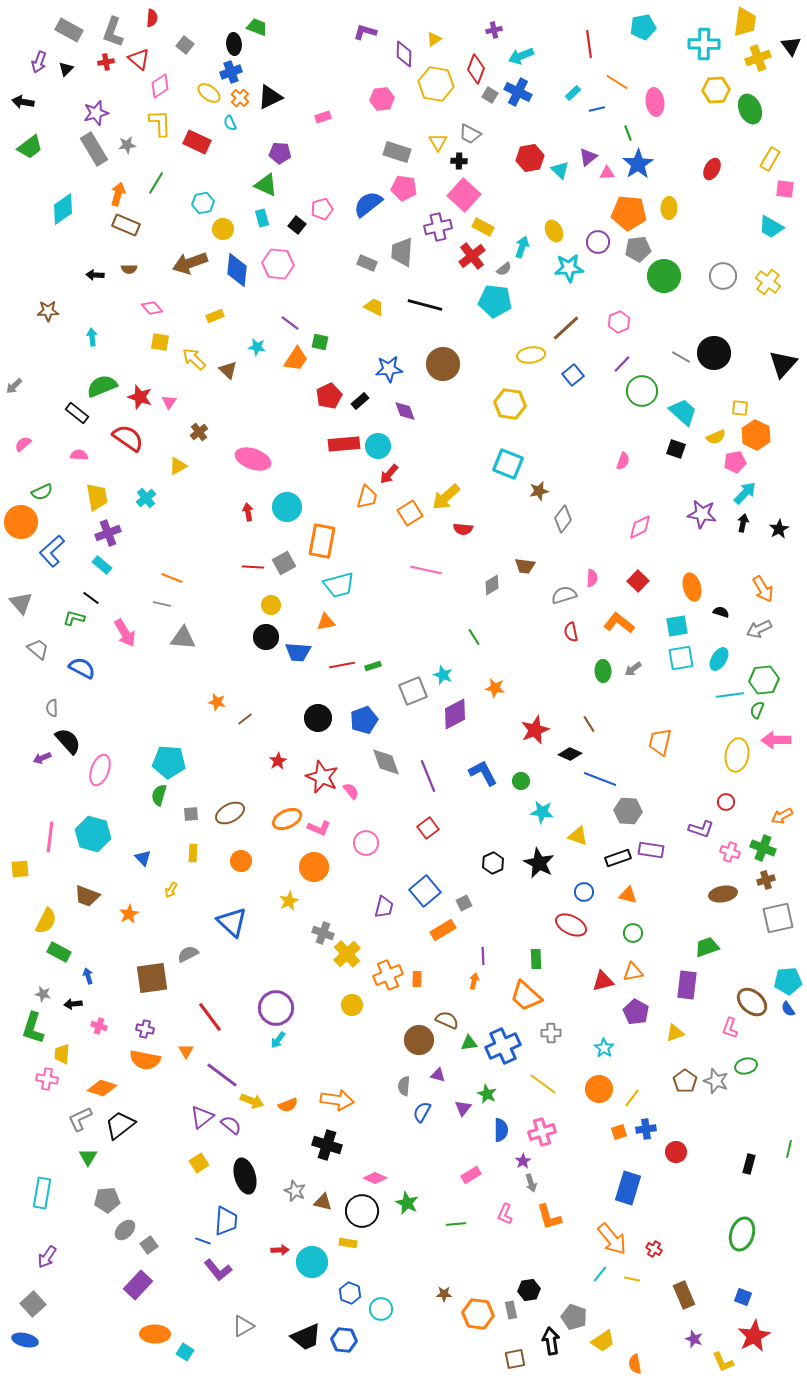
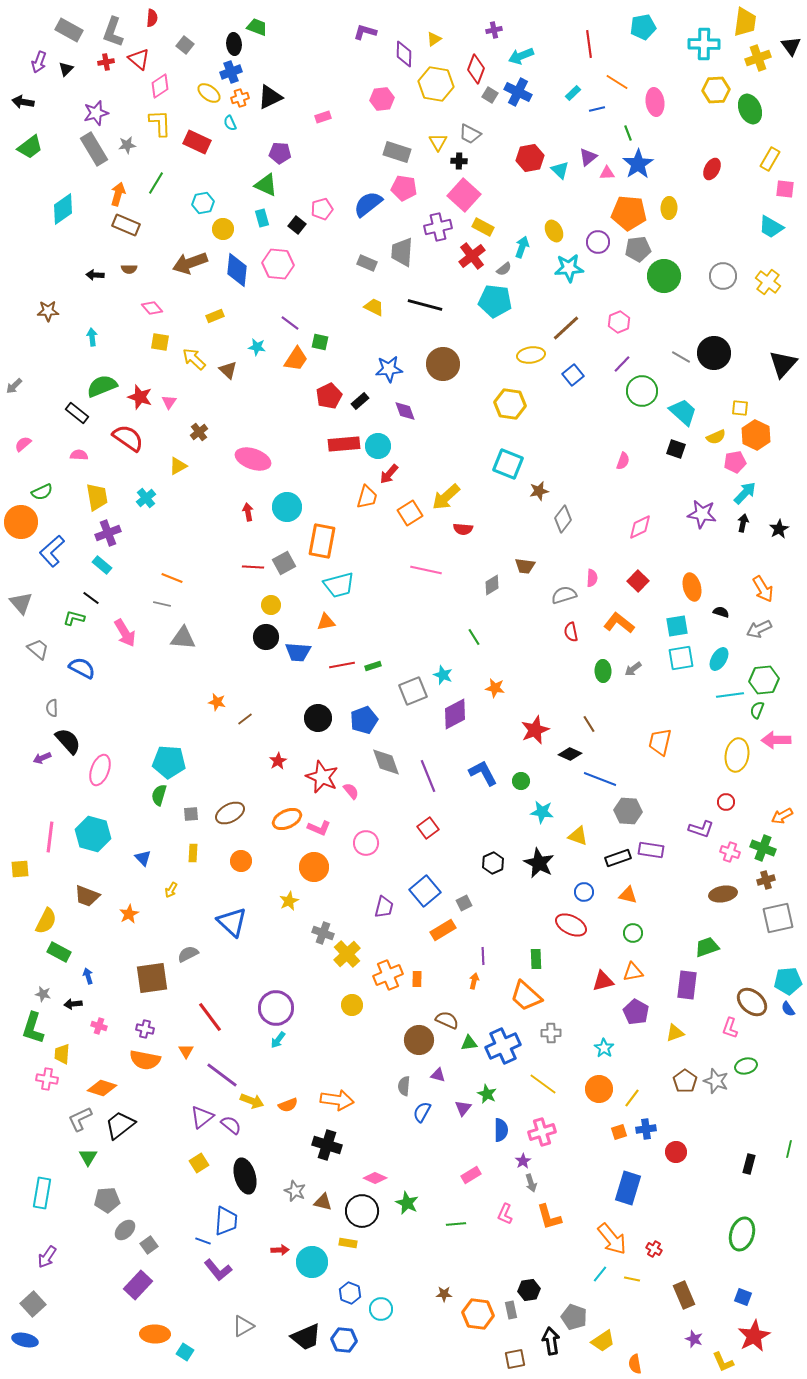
orange cross at (240, 98): rotated 30 degrees clockwise
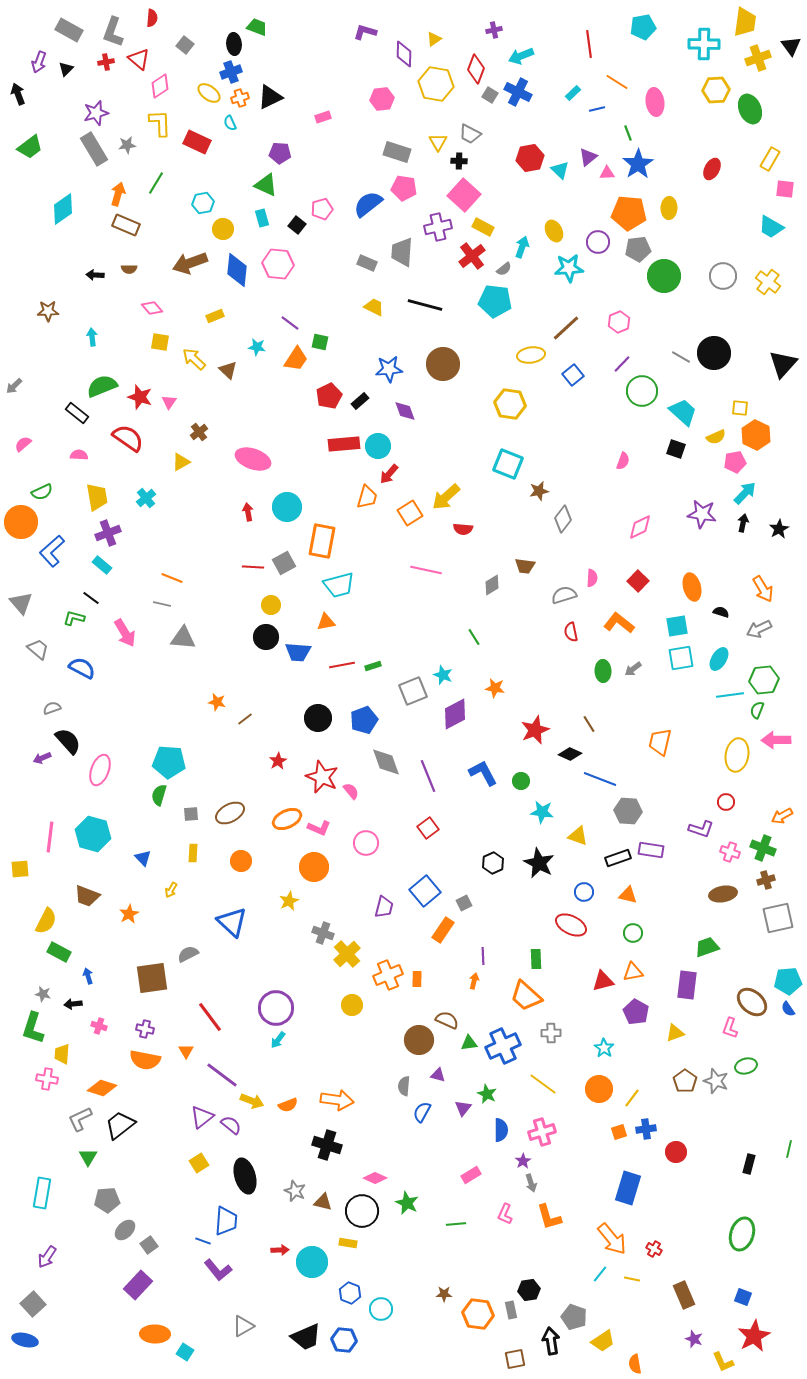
black arrow at (23, 102): moved 5 px left, 8 px up; rotated 60 degrees clockwise
yellow triangle at (178, 466): moved 3 px right, 4 px up
gray semicircle at (52, 708): rotated 72 degrees clockwise
orange rectangle at (443, 930): rotated 25 degrees counterclockwise
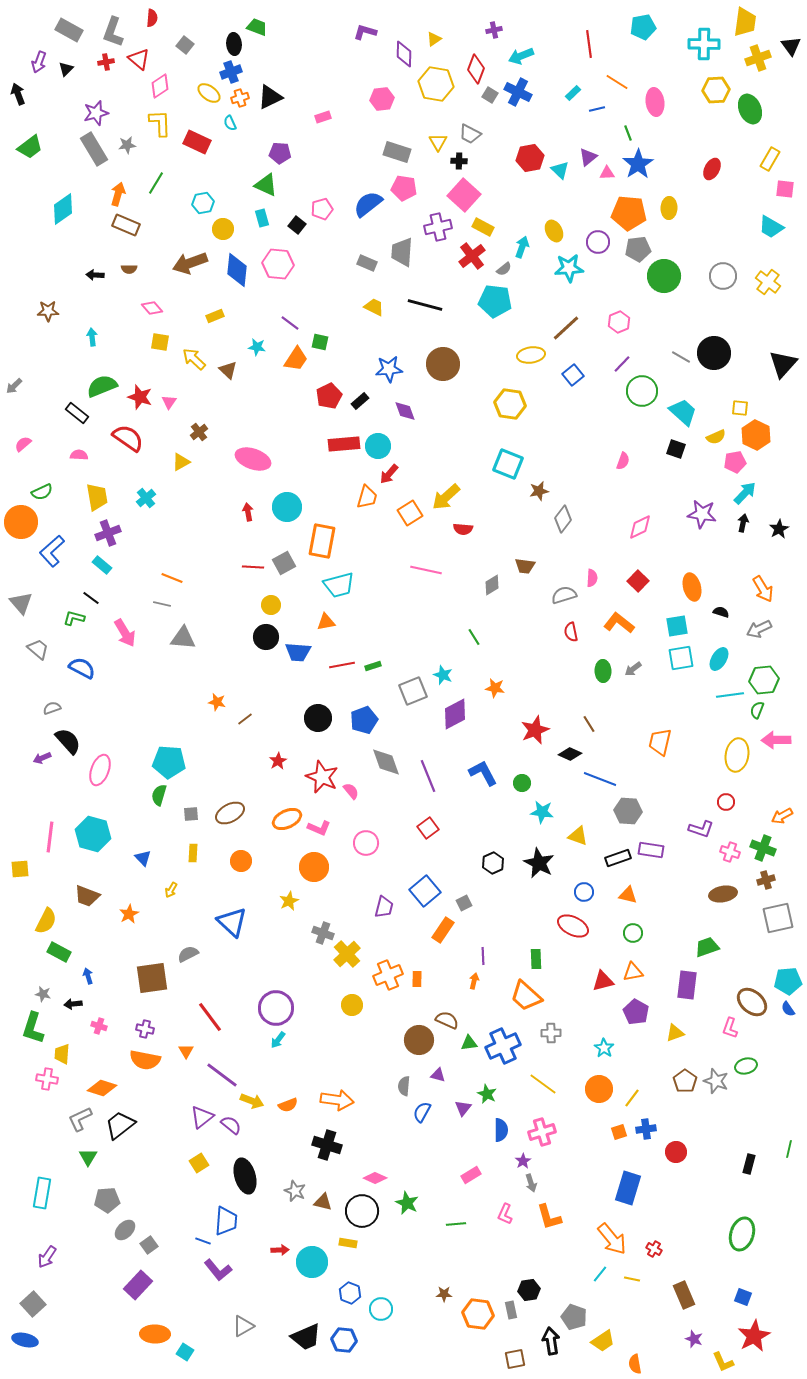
green circle at (521, 781): moved 1 px right, 2 px down
red ellipse at (571, 925): moved 2 px right, 1 px down
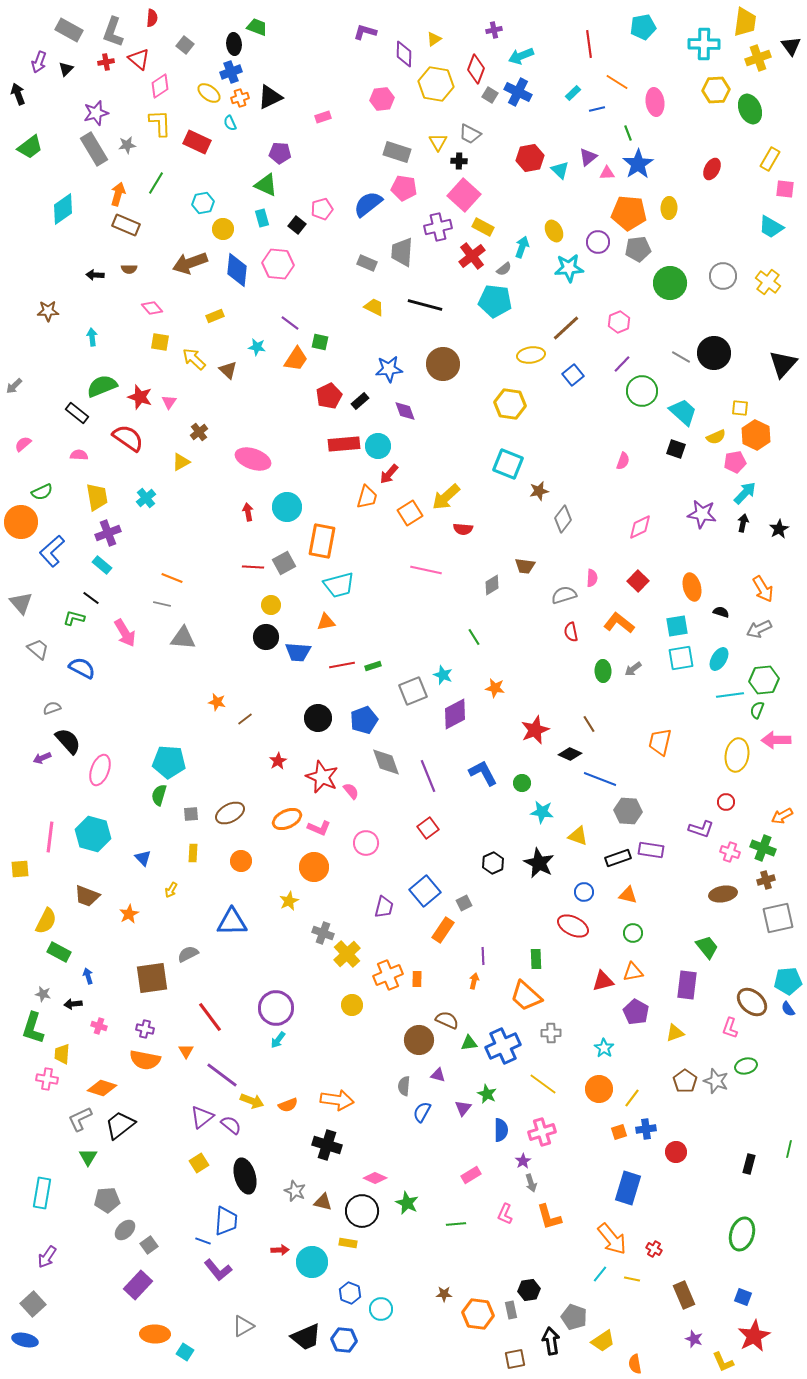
green circle at (664, 276): moved 6 px right, 7 px down
blue triangle at (232, 922): rotated 44 degrees counterclockwise
green trapezoid at (707, 947): rotated 70 degrees clockwise
